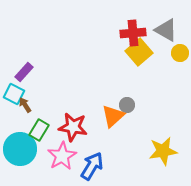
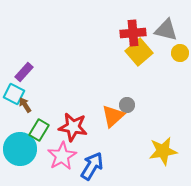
gray triangle: rotated 15 degrees counterclockwise
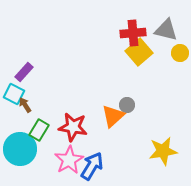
pink star: moved 7 px right, 4 px down
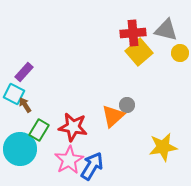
yellow star: moved 4 px up
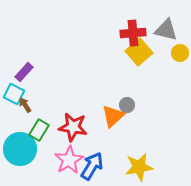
yellow star: moved 24 px left, 20 px down
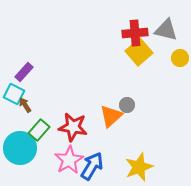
red cross: moved 2 px right
yellow circle: moved 5 px down
orange triangle: moved 2 px left
green rectangle: rotated 10 degrees clockwise
cyan circle: moved 1 px up
yellow star: rotated 12 degrees counterclockwise
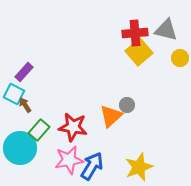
pink star: rotated 20 degrees clockwise
